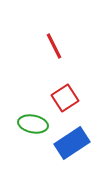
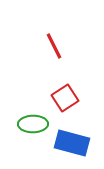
green ellipse: rotated 12 degrees counterclockwise
blue rectangle: rotated 48 degrees clockwise
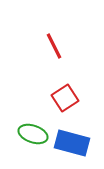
green ellipse: moved 10 px down; rotated 20 degrees clockwise
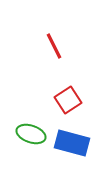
red square: moved 3 px right, 2 px down
green ellipse: moved 2 px left
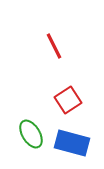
green ellipse: rotated 40 degrees clockwise
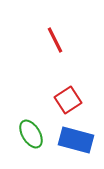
red line: moved 1 px right, 6 px up
blue rectangle: moved 4 px right, 3 px up
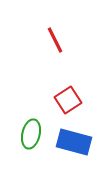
green ellipse: rotated 44 degrees clockwise
blue rectangle: moved 2 px left, 2 px down
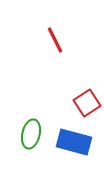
red square: moved 19 px right, 3 px down
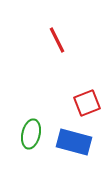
red line: moved 2 px right
red square: rotated 12 degrees clockwise
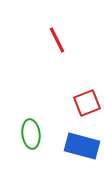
green ellipse: rotated 20 degrees counterclockwise
blue rectangle: moved 8 px right, 4 px down
